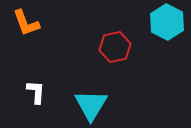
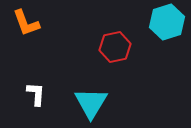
cyan hexagon: rotated 16 degrees clockwise
white L-shape: moved 2 px down
cyan triangle: moved 2 px up
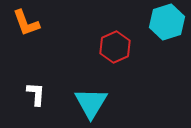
red hexagon: rotated 12 degrees counterclockwise
